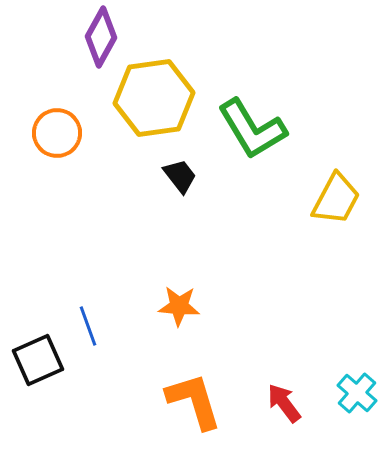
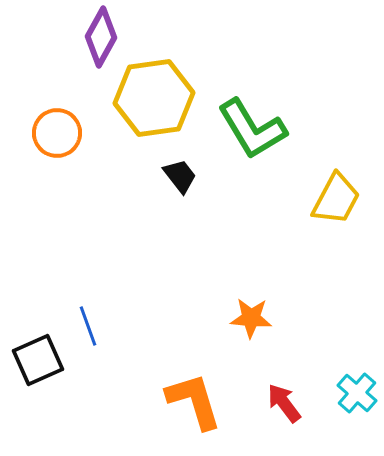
orange star: moved 72 px right, 12 px down
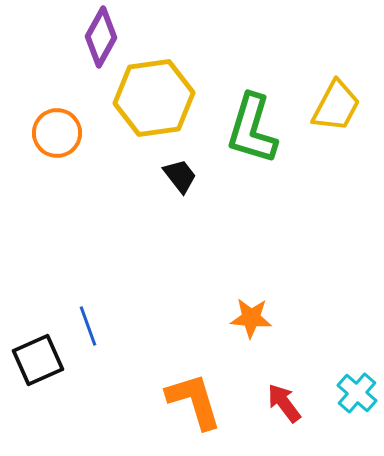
green L-shape: rotated 48 degrees clockwise
yellow trapezoid: moved 93 px up
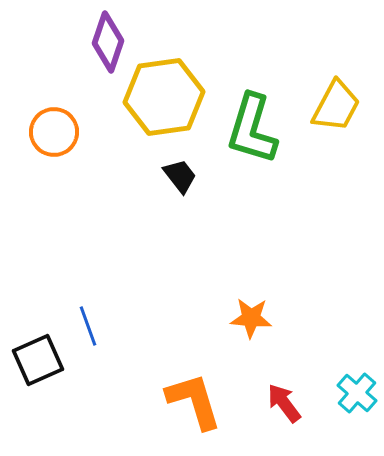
purple diamond: moved 7 px right, 5 px down; rotated 10 degrees counterclockwise
yellow hexagon: moved 10 px right, 1 px up
orange circle: moved 3 px left, 1 px up
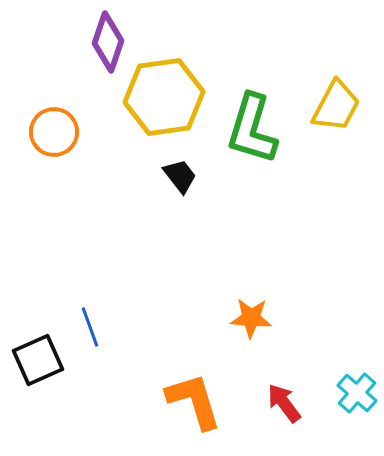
blue line: moved 2 px right, 1 px down
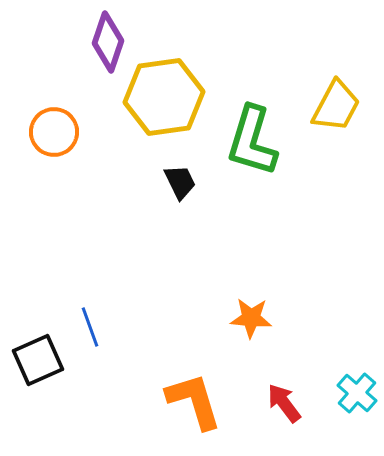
green L-shape: moved 12 px down
black trapezoid: moved 6 px down; rotated 12 degrees clockwise
